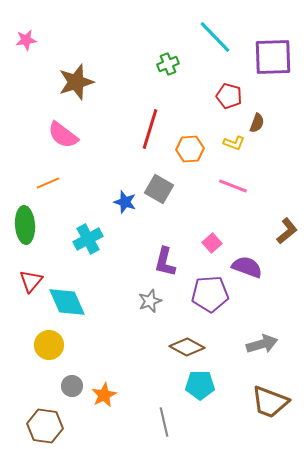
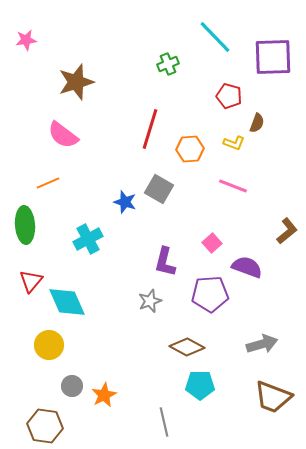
brown trapezoid: moved 3 px right, 5 px up
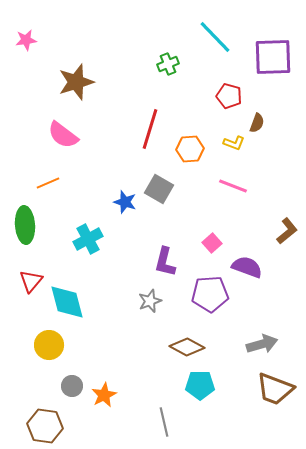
cyan diamond: rotated 9 degrees clockwise
brown trapezoid: moved 2 px right, 8 px up
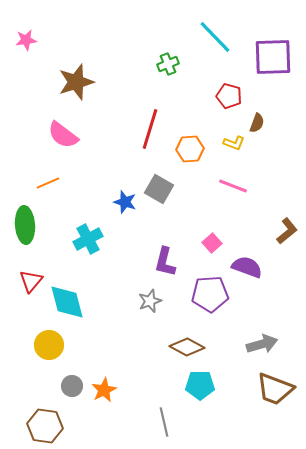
orange star: moved 5 px up
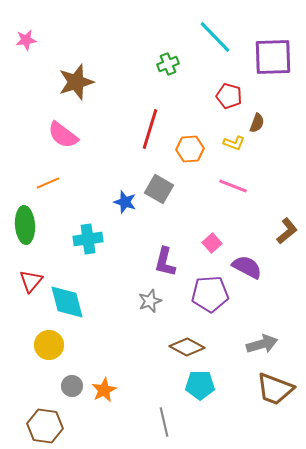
cyan cross: rotated 20 degrees clockwise
purple semicircle: rotated 8 degrees clockwise
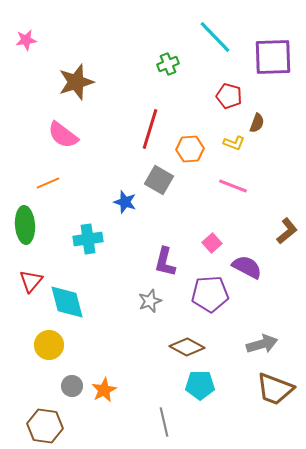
gray square: moved 9 px up
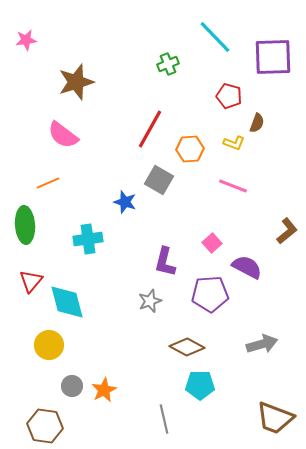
red line: rotated 12 degrees clockwise
brown trapezoid: moved 29 px down
gray line: moved 3 px up
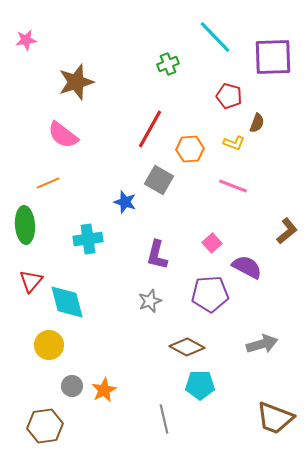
purple L-shape: moved 8 px left, 7 px up
brown hexagon: rotated 16 degrees counterclockwise
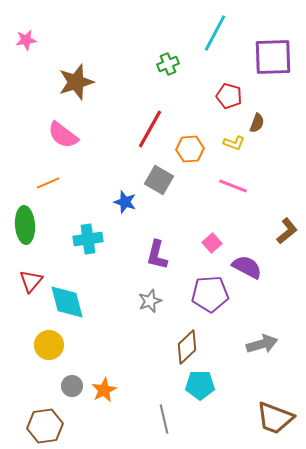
cyan line: moved 4 px up; rotated 72 degrees clockwise
brown diamond: rotated 72 degrees counterclockwise
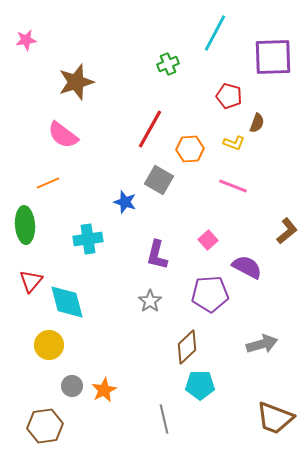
pink square: moved 4 px left, 3 px up
gray star: rotated 15 degrees counterclockwise
